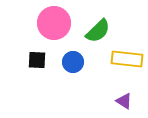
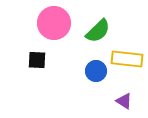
blue circle: moved 23 px right, 9 px down
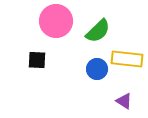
pink circle: moved 2 px right, 2 px up
blue circle: moved 1 px right, 2 px up
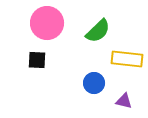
pink circle: moved 9 px left, 2 px down
blue circle: moved 3 px left, 14 px down
purple triangle: rotated 18 degrees counterclockwise
